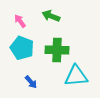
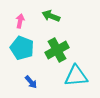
pink arrow: rotated 48 degrees clockwise
green cross: rotated 30 degrees counterclockwise
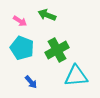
green arrow: moved 4 px left, 1 px up
pink arrow: rotated 112 degrees clockwise
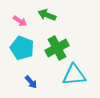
green cross: moved 2 px up
cyan triangle: moved 2 px left, 1 px up
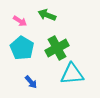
cyan pentagon: rotated 10 degrees clockwise
cyan triangle: moved 2 px left, 1 px up
